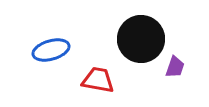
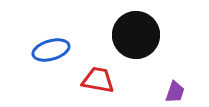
black circle: moved 5 px left, 4 px up
purple trapezoid: moved 25 px down
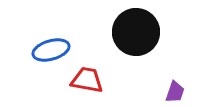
black circle: moved 3 px up
red trapezoid: moved 11 px left
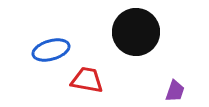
purple trapezoid: moved 1 px up
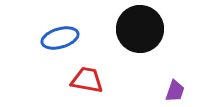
black circle: moved 4 px right, 3 px up
blue ellipse: moved 9 px right, 12 px up
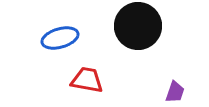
black circle: moved 2 px left, 3 px up
purple trapezoid: moved 1 px down
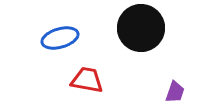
black circle: moved 3 px right, 2 px down
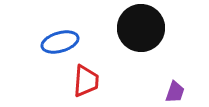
blue ellipse: moved 4 px down
red trapezoid: moved 1 px left, 1 px down; rotated 84 degrees clockwise
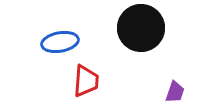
blue ellipse: rotated 6 degrees clockwise
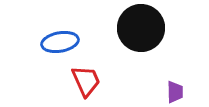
red trapezoid: rotated 28 degrees counterclockwise
purple trapezoid: rotated 20 degrees counterclockwise
